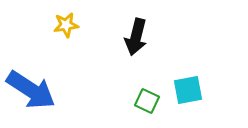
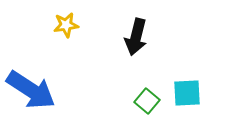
cyan square: moved 1 px left, 3 px down; rotated 8 degrees clockwise
green square: rotated 15 degrees clockwise
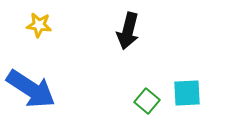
yellow star: moved 27 px left; rotated 15 degrees clockwise
black arrow: moved 8 px left, 6 px up
blue arrow: moved 1 px up
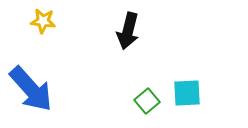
yellow star: moved 4 px right, 4 px up
blue arrow: rotated 15 degrees clockwise
green square: rotated 10 degrees clockwise
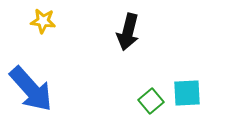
black arrow: moved 1 px down
green square: moved 4 px right
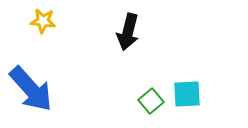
cyan square: moved 1 px down
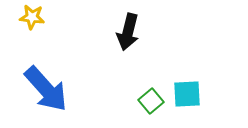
yellow star: moved 11 px left, 4 px up
blue arrow: moved 15 px right
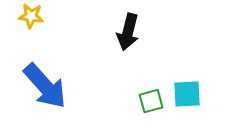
yellow star: moved 1 px left, 1 px up
blue arrow: moved 1 px left, 3 px up
green square: rotated 25 degrees clockwise
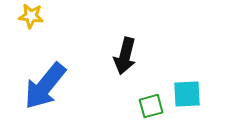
black arrow: moved 3 px left, 24 px down
blue arrow: rotated 81 degrees clockwise
green square: moved 5 px down
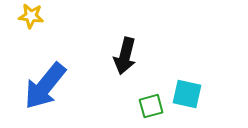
cyan square: rotated 16 degrees clockwise
